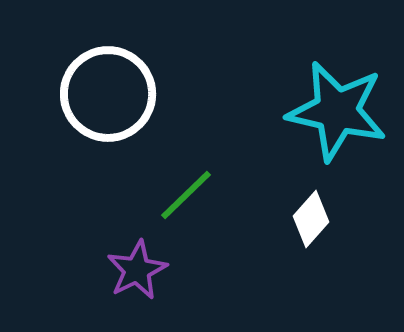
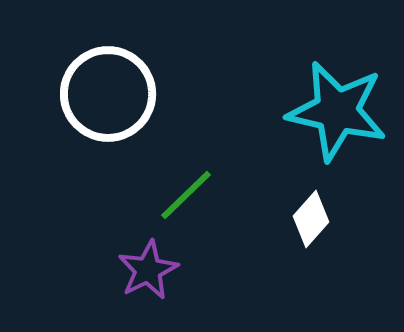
purple star: moved 11 px right
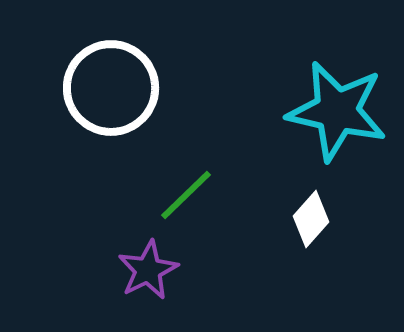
white circle: moved 3 px right, 6 px up
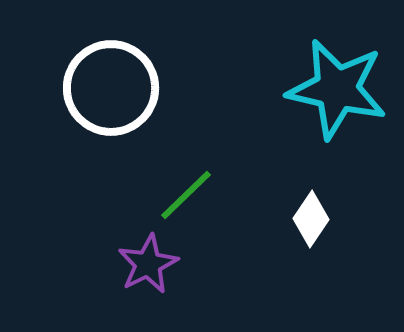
cyan star: moved 22 px up
white diamond: rotated 8 degrees counterclockwise
purple star: moved 6 px up
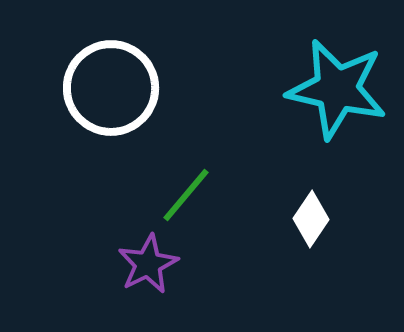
green line: rotated 6 degrees counterclockwise
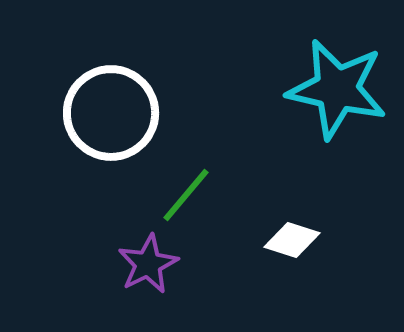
white circle: moved 25 px down
white diamond: moved 19 px left, 21 px down; rotated 74 degrees clockwise
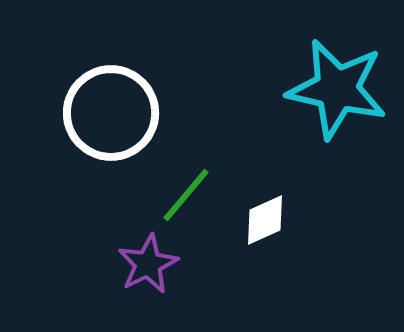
white diamond: moved 27 px left, 20 px up; rotated 42 degrees counterclockwise
